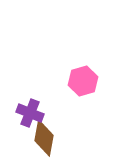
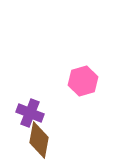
brown diamond: moved 5 px left, 2 px down
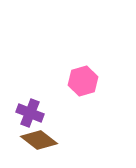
brown diamond: rotated 63 degrees counterclockwise
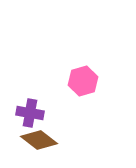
purple cross: rotated 12 degrees counterclockwise
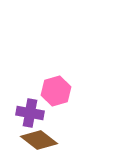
pink hexagon: moved 27 px left, 10 px down
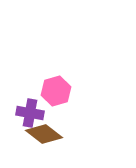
brown diamond: moved 5 px right, 6 px up
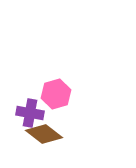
pink hexagon: moved 3 px down
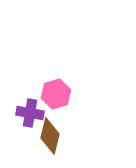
brown diamond: moved 6 px right, 2 px down; rotated 66 degrees clockwise
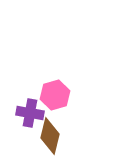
pink hexagon: moved 1 px left, 1 px down
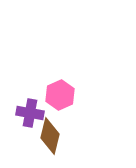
pink hexagon: moved 5 px right; rotated 8 degrees counterclockwise
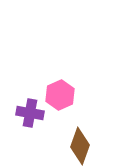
brown diamond: moved 30 px right, 10 px down; rotated 6 degrees clockwise
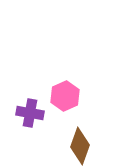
pink hexagon: moved 5 px right, 1 px down
